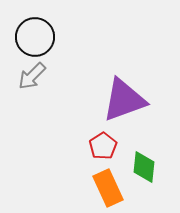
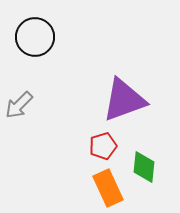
gray arrow: moved 13 px left, 29 px down
red pentagon: rotated 16 degrees clockwise
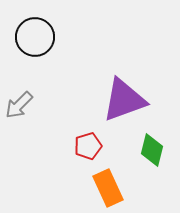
red pentagon: moved 15 px left
green diamond: moved 8 px right, 17 px up; rotated 8 degrees clockwise
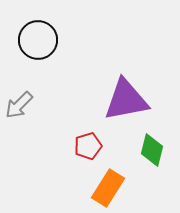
black circle: moved 3 px right, 3 px down
purple triangle: moved 2 px right; rotated 9 degrees clockwise
orange rectangle: rotated 57 degrees clockwise
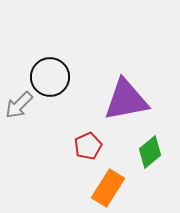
black circle: moved 12 px right, 37 px down
red pentagon: rotated 8 degrees counterclockwise
green diamond: moved 2 px left, 2 px down; rotated 36 degrees clockwise
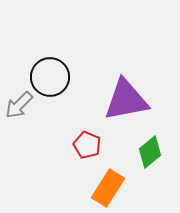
red pentagon: moved 1 px left, 1 px up; rotated 24 degrees counterclockwise
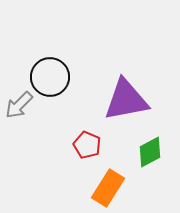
green diamond: rotated 12 degrees clockwise
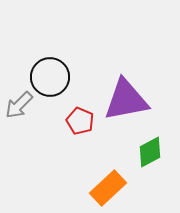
red pentagon: moved 7 px left, 24 px up
orange rectangle: rotated 15 degrees clockwise
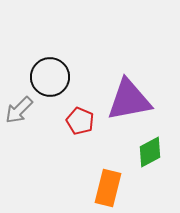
purple triangle: moved 3 px right
gray arrow: moved 5 px down
orange rectangle: rotated 33 degrees counterclockwise
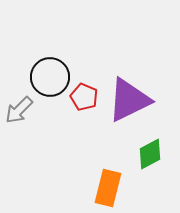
purple triangle: rotated 15 degrees counterclockwise
red pentagon: moved 4 px right, 24 px up
green diamond: moved 2 px down
